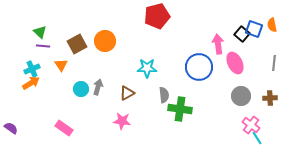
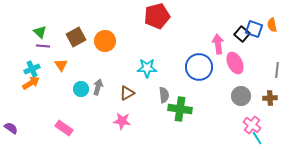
brown square: moved 1 px left, 7 px up
gray line: moved 3 px right, 7 px down
pink cross: moved 1 px right
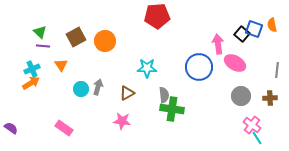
red pentagon: rotated 10 degrees clockwise
pink ellipse: rotated 35 degrees counterclockwise
green cross: moved 8 px left
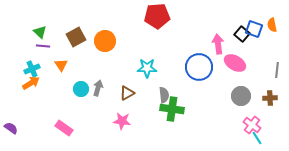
gray arrow: moved 1 px down
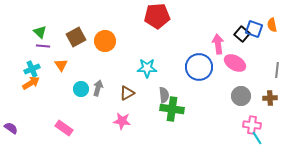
pink cross: rotated 30 degrees counterclockwise
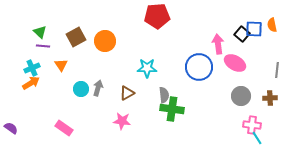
blue square: rotated 18 degrees counterclockwise
cyan cross: moved 1 px up
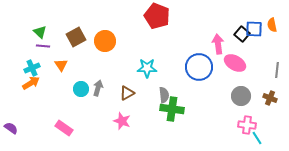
red pentagon: rotated 25 degrees clockwise
brown cross: rotated 24 degrees clockwise
pink star: rotated 12 degrees clockwise
pink cross: moved 5 px left
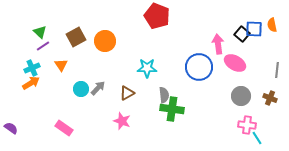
purple line: rotated 40 degrees counterclockwise
gray arrow: rotated 28 degrees clockwise
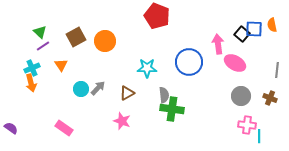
blue circle: moved 10 px left, 5 px up
orange arrow: rotated 108 degrees clockwise
cyan line: moved 2 px right, 2 px up; rotated 32 degrees clockwise
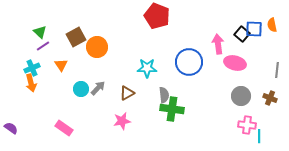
orange circle: moved 8 px left, 6 px down
pink ellipse: rotated 15 degrees counterclockwise
pink star: rotated 30 degrees counterclockwise
